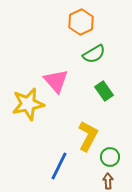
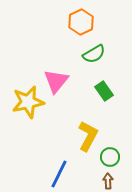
pink triangle: rotated 20 degrees clockwise
yellow star: moved 2 px up
blue line: moved 8 px down
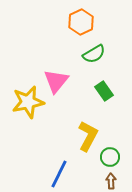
brown arrow: moved 3 px right
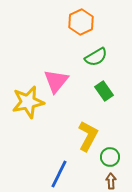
green semicircle: moved 2 px right, 3 px down
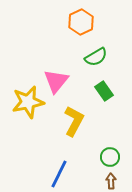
yellow L-shape: moved 14 px left, 15 px up
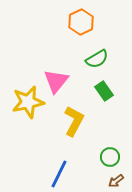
green semicircle: moved 1 px right, 2 px down
brown arrow: moved 5 px right; rotated 126 degrees counterclockwise
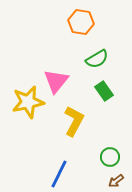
orange hexagon: rotated 25 degrees counterclockwise
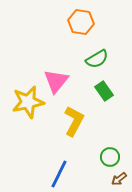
brown arrow: moved 3 px right, 2 px up
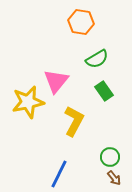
brown arrow: moved 5 px left, 1 px up; rotated 91 degrees counterclockwise
